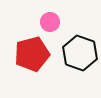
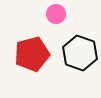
pink circle: moved 6 px right, 8 px up
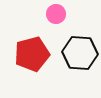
black hexagon: rotated 16 degrees counterclockwise
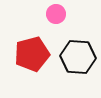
black hexagon: moved 2 px left, 4 px down
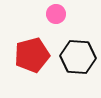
red pentagon: moved 1 px down
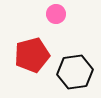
black hexagon: moved 3 px left, 15 px down; rotated 12 degrees counterclockwise
